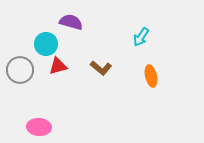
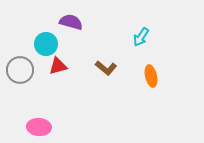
brown L-shape: moved 5 px right
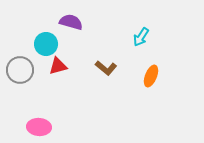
orange ellipse: rotated 35 degrees clockwise
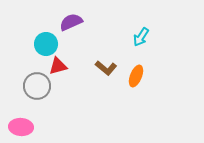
purple semicircle: rotated 40 degrees counterclockwise
gray circle: moved 17 px right, 16 px down
orange ellipse: moved 15 px left
pink ellipse: moved 18 px left
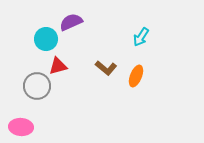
cyan circle: moved 5 px up
